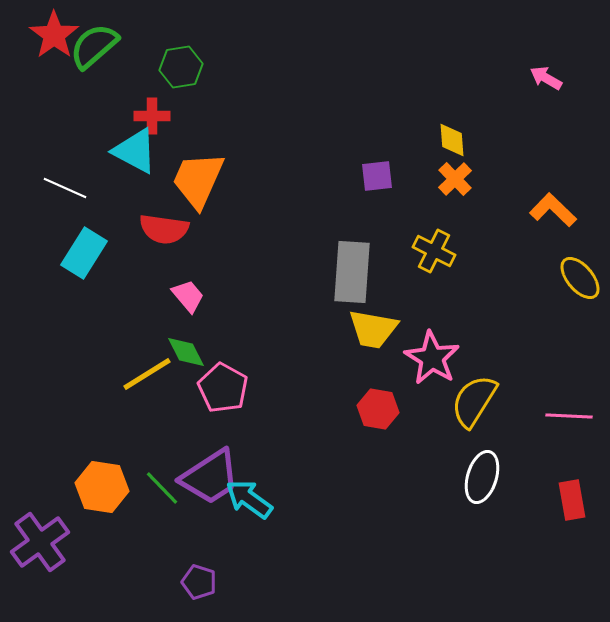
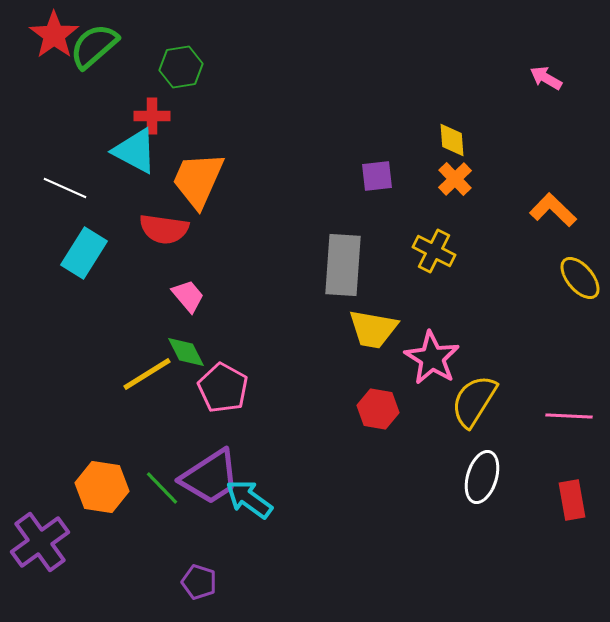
gray rectangle: moved 9 px left, 7 px up
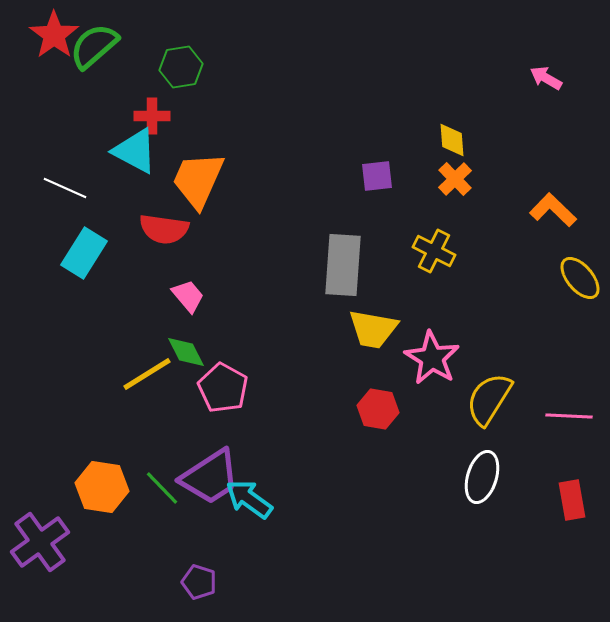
yellow semicircle: moved 15 px right, 2 px up
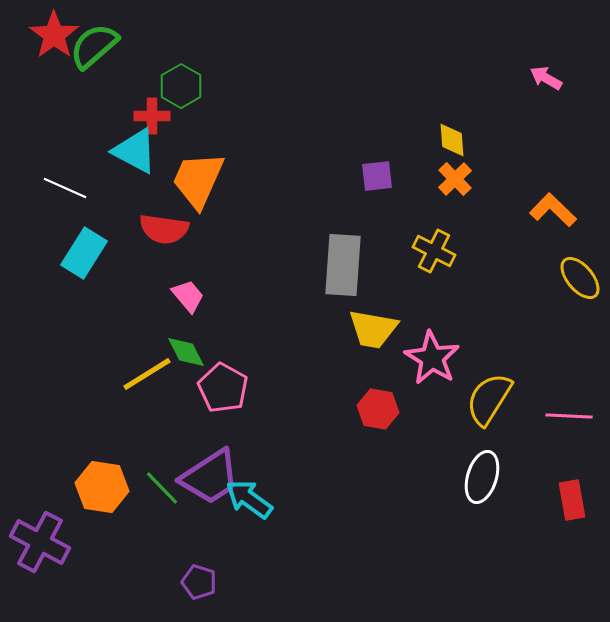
green hexagon: moved 19 px down; rotated 21 degrees counterclockwise
purple cross: rotated 26 degrees counterclockwise
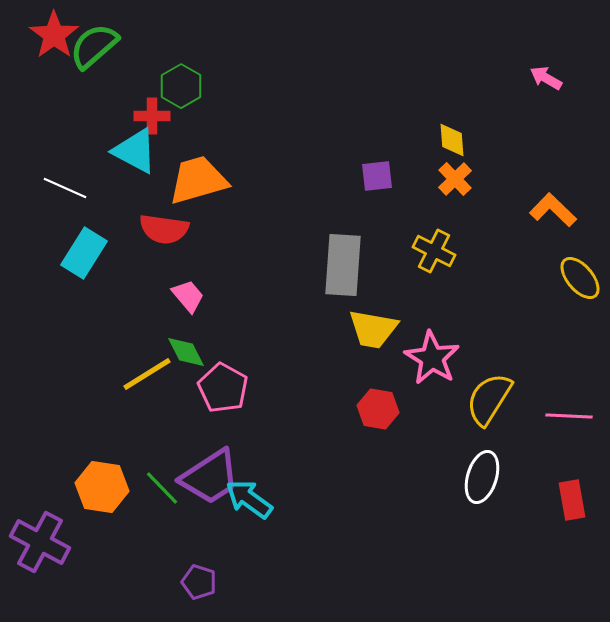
orange trapezoid: rotated 50 degrees clockwise
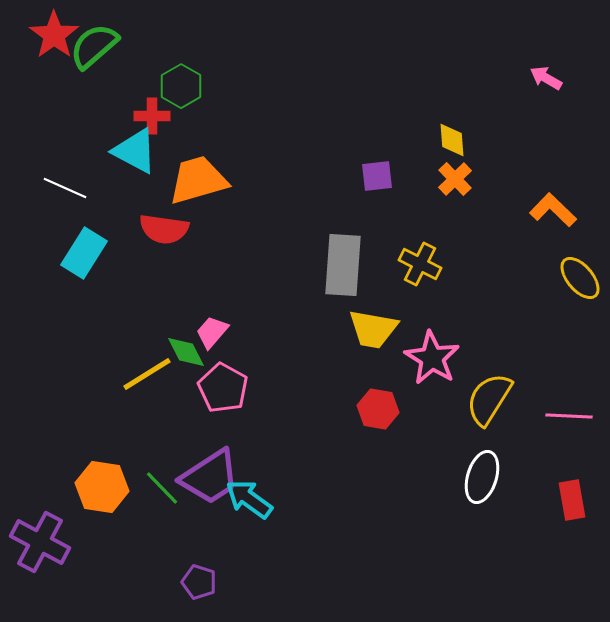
yellow cross: moved 14 px left, 13 px down
pink trapezoid: moved 24 px right, 36 px down; rotated 99 degrees counterclockwise
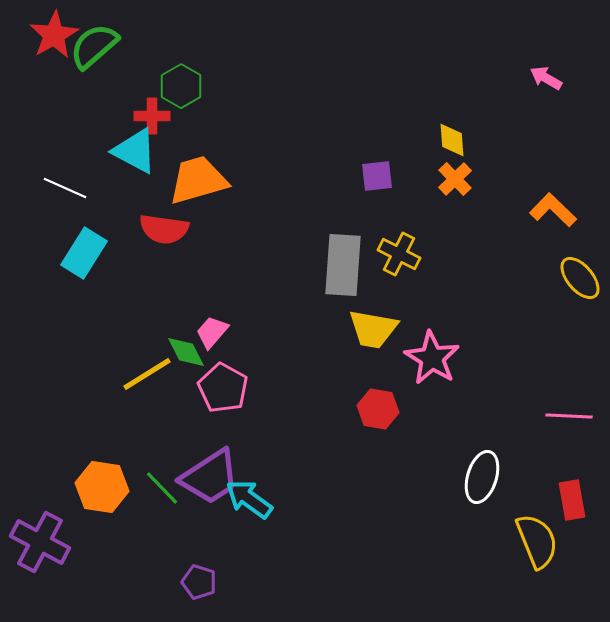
red star: rotated 6 degrees clockwise
yellow cross: moved 21 px left, 10 px up
yellow semicircle: moved 48 px right, 142 px down; rotated 126 degrees clockwise
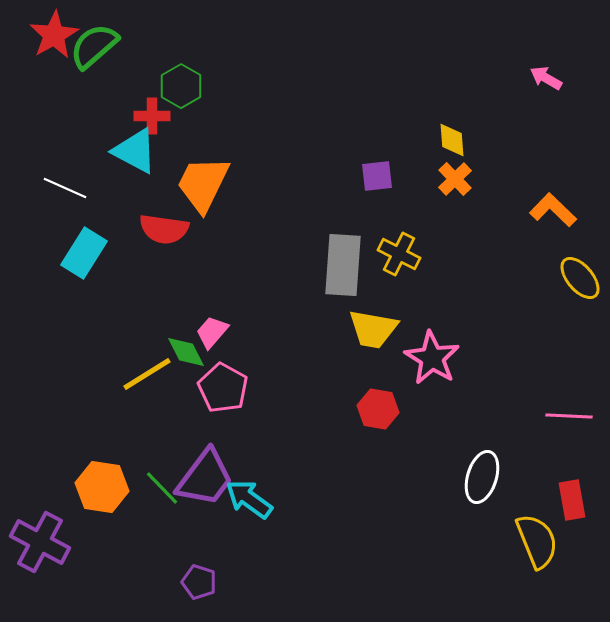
orange trapezoid: moved 5 px right, 4 px down; rotated 48 degrees counterclockwise
purple trapezoid: moved 5 px left, 1 px down; rotated 20 degrees counterclockwise
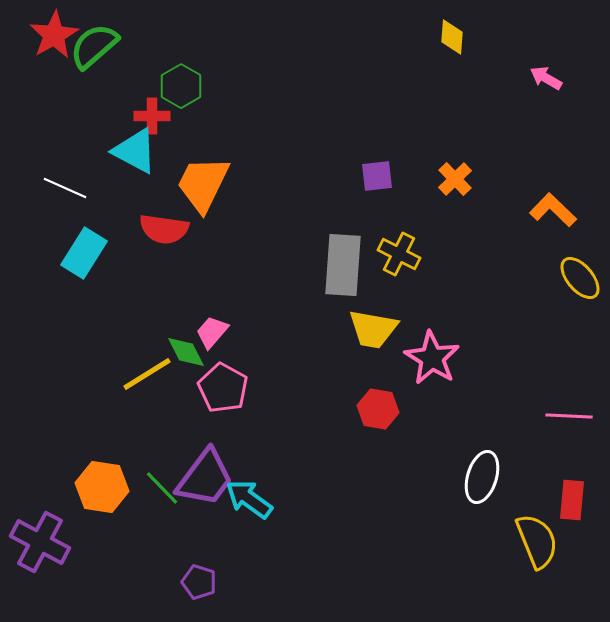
yellow diamond: moved 103 px up; rotated 9 degrees clockwise
red rectangle: rotated 15 degrees clockwise
